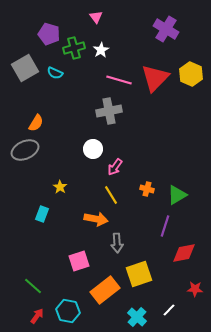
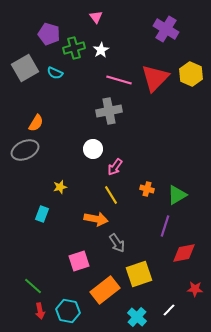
yellow star: rotated 24 degrees clockwise
gray arrow: rotated 30 degrees counterclockwise
red arrow: moved 3 px right, 5 px up; rotated 133 degrees clockwise
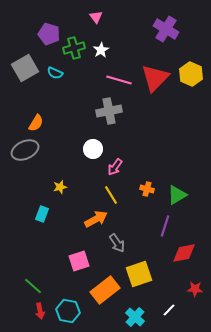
orange arrow: rotated 40 degrees counterclockwise
cyan cross: moved 2 px left
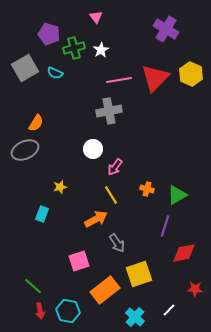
pink line: rotated 25 degrees counterclockwise
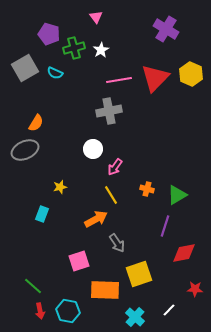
orange rectangle: rotated 40 degrees clockwise
